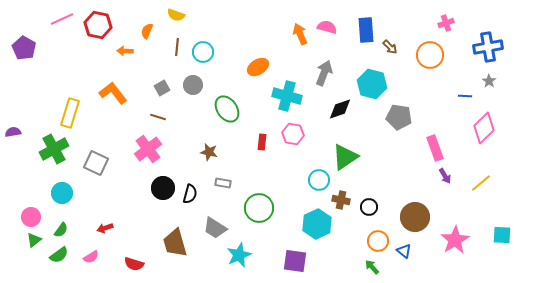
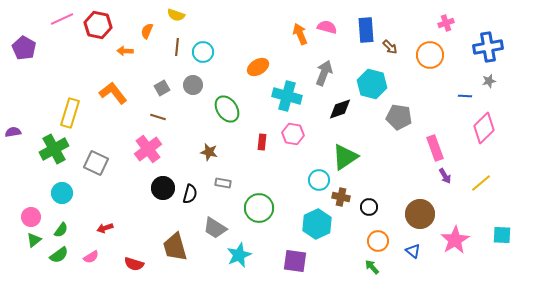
gray star at (489, 81): rotated 24 degrees clockwise
brown cross at (341, 200): moved 3 px up
brown circle at (415, 217): moved 5 px right, 3 px up
brown trapezoid at (175, 243): moved 4 px down
blue triangle at (404, 251): moved 9 px right
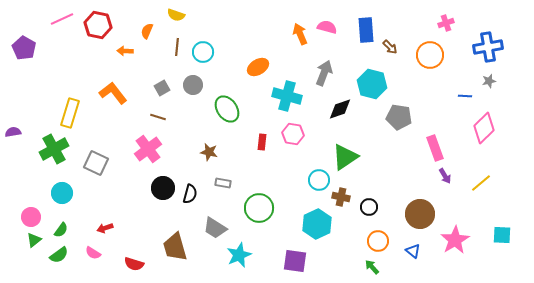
pink semicircle at (91, 257): moved 2 px right, 4 px up; rotated 63 degrees clockwise
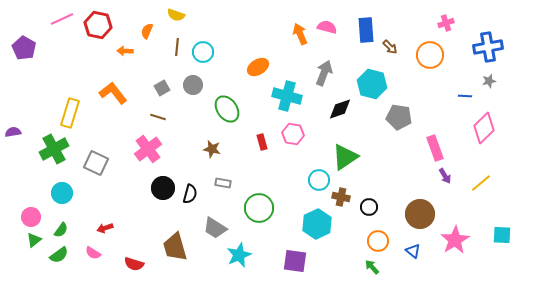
red rectangle at (262, 142): rotated 21 degrees counterclockwise
brown star at (209, 152): moved 3 px right, 3 px up
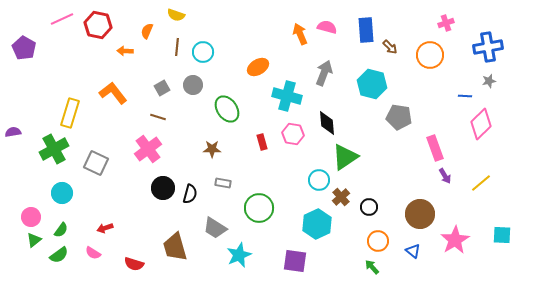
black diamond at (340, 109): moved 13 px left, 14 px down; rotated 75 degrees counterclockwise
pink diamond at (484, 128): moved 3 px left, 4 px up
brown star at (212, 149): rotated 12 degrees counterclockwise
brown cross at (341, 197): rotated 36 degrees clockwise
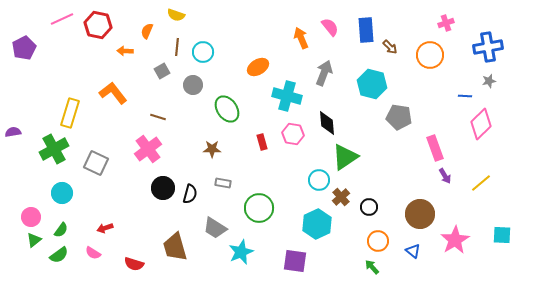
pink semicircle at (327, 27): moved 3 px right; rotated 36 degrees clockwise
orange arrow at (300, 34): moved 1 px right, 4 px down
purple pentagon at (24, 48): rotated 15 degrees clockwise
gray square at (162, 88): moved 17 px up
cyan star at (239, 255): moved 2 px right, 3 px up
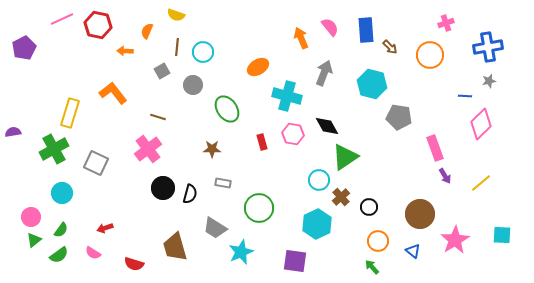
black diamond at (327, 123): moved 3 px down; rotated 25 degrees counterclockwise
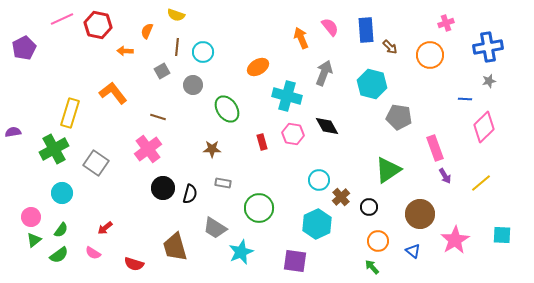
blue line at (465, 96): moved 3 px down
pink diamond at (481, 124): moved 3 px right, 3 px down
green triangle at (345, 157): moved 43 px right, 13 px down
gray square at (96, 163): rotated 10 degrees clockwise
red arrow at (105, 228): rotated 21 degrees counterclockwise
